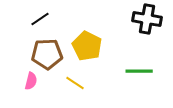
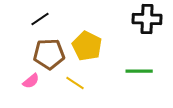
black cross: rotated 8 degrees counterclockwise
brown pentagon: moved 2 px right
pink semicircle: rotated 36 degrees clockwise
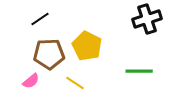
black cross: rotated 20 degrees counterclockwise
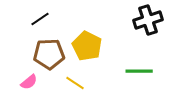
black cross: moved 1 px right, 1 px down
pink semicircle: moved 2 px left, 1 px down
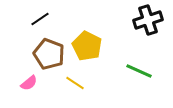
brown pentagon: rotated 24 degrees clockwise
green line: rotated 24 degrees clockwise
pink semicircle: moved 1 px down
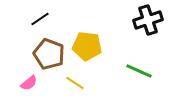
yellow pentagon: rotated 20 degrees counterclockwise
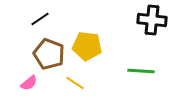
black cross: moved 4 px right; rotated 24 degrees clockwise
green line: moved 2 px right; rotated 20 degrees counterclockwise
